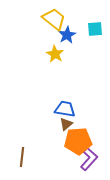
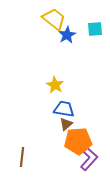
yellow star: moved 31 px down
blue trapezoid: moved 1 px left
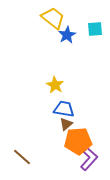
yellow trapezoid: moved 1 px left, 1 px up
brown line: rotated 54 degrees counterclockwise
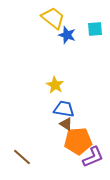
blue star: rotated 24 degrees counterclockwise
brown triangle: rotated 48 degrees counterclockwise
purple L-shape: moved 4 px right, 2 px up; rotated 25 degrees clockwise
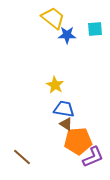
blue star: rotated 18 degrees counterclockwise
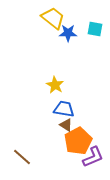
cyan square: rotated 14 degrees clockwise
blue star: moved 1 px right, 2 px up
brown triangle: moved 1 px down
orange pentagon: rotated 24 degrees counterclockwise
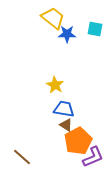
blue star: moved 1 px left, 1 px down
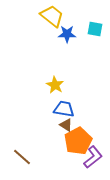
yellow trapezoid: moved 1 px left, 2 px up
purple L-shape: rotated 15 degrees counterclockwise
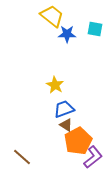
blue trapezoid: rotated 30 degrees counterclockwise
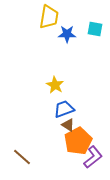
yellow trapezoid: moved 3 px left, 1 px down; rotated 60 degrees clockwise
brown triangle: moved 2 px right
